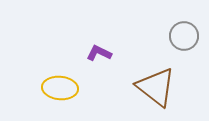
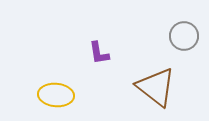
purple L-shape: rotated 125 degrees counterclockwise
yellow ellipse: moved 4 px left, 7 px down
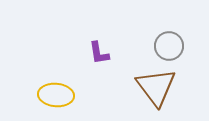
gray circle: moved 15 px left, 10 px down
brown triangle: rotated 15 degrees clockwise
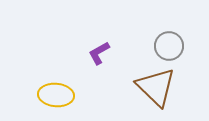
purple L-shape: rotated 70 degrees clockwise
brown triangle: rotated 9 degrees counterclockwise
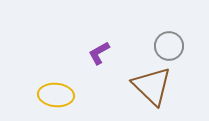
brown triangle: moved 4 px left, 1 px up
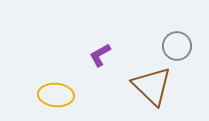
gray circle: moved 8 px right
purple L-shape: moved 1 px right, 2 px down
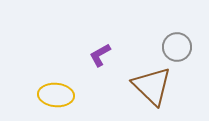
gray circle: moved 1 px down
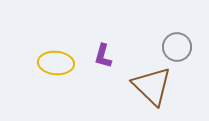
purple L-shape: moved 3 px right, 1 px down; rotated 45 degrees counterclockwise
yellow ellipse: moved 32 px up
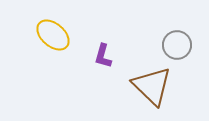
gray circle: moved 2 px up
yellow ellipse: moved 3 px left, 28 px up; rotated 36 degrees clockwise
